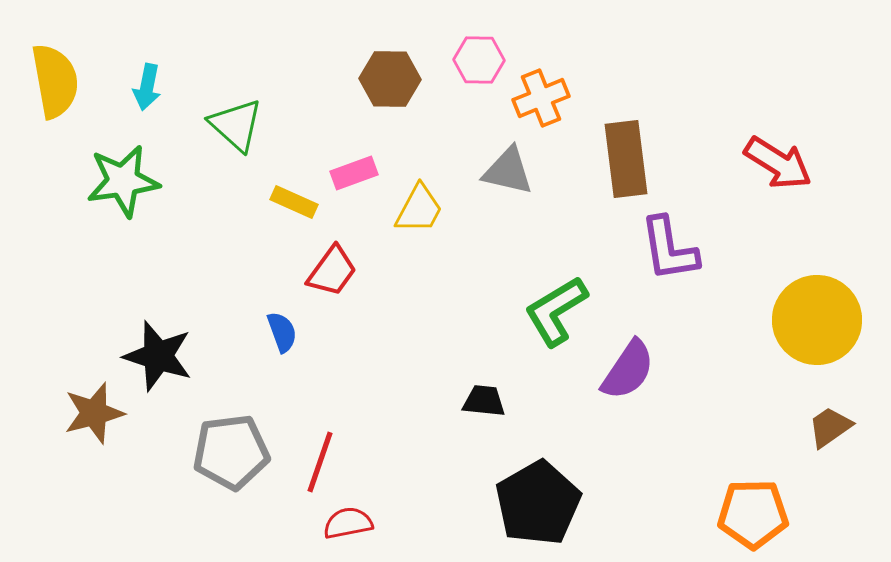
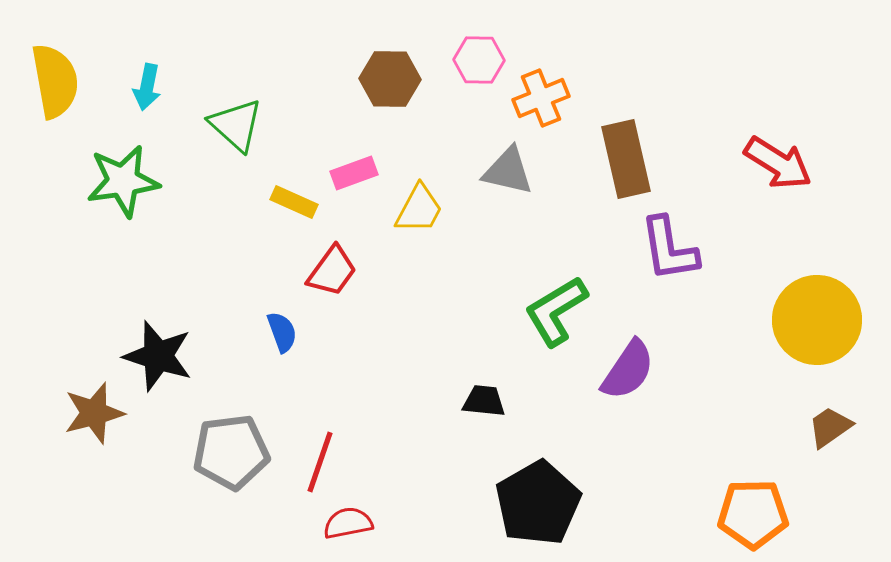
brown rectangle: rotated 6 degrees counterclockwise
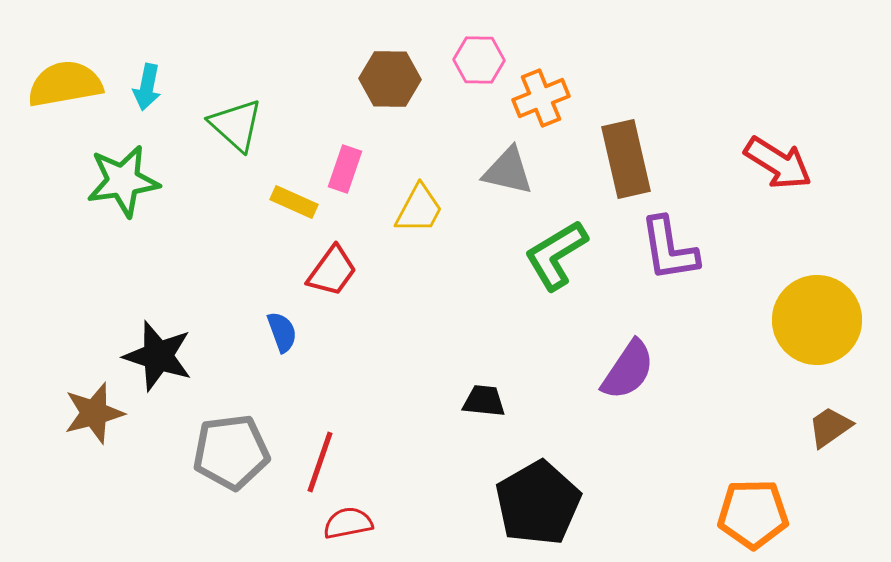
yellow semicircle: moved 10 px right, 3 px down; rotated 90 degrees counterclockwise
pink rectangle: moved 9 px left, 4 px up; rotated 51 degrees counterclockwise
green L-shape: moved 56 px up
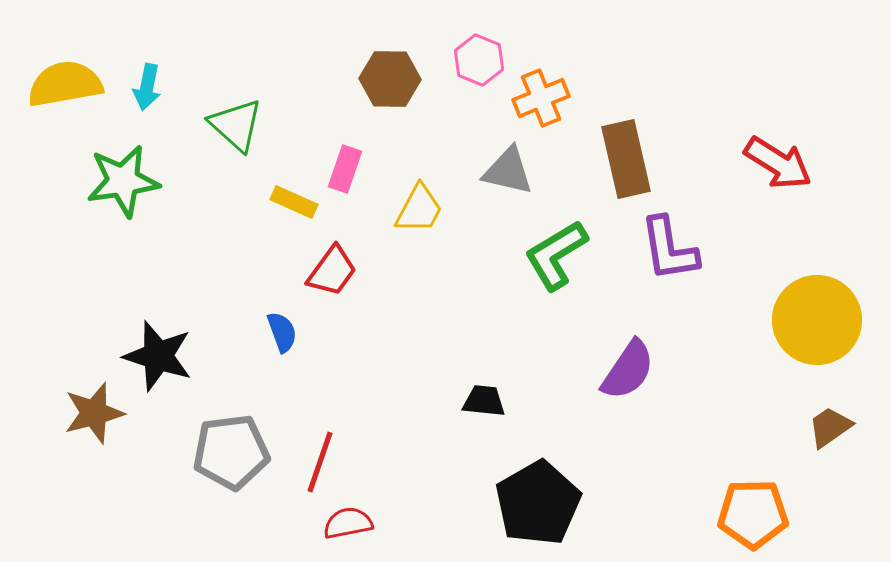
pink hexagon: rotated 21 degrees clockwise
